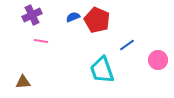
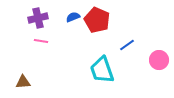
purple cross: moved 6 px right, 3 px down; rotated 12 degrees clockwise
pink circle: moved 1 px right
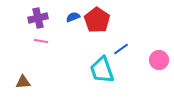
red pentagon: rotated 10 degrees clockwise
blue line: moved 6 px left, 4 px down
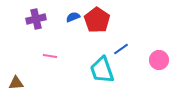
purple cross: moved 2 px left, 1 px down
pink line: moved 9 px right, 15 px down
brown triangle: moved 7 px left, 1 px down
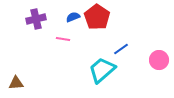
red pentagon: moved 3 px up
pink line: moved 13 px right, 17 px up
cyan trapezoid: rotated 68 degrees clockwise
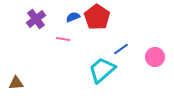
purple cross: rotated 24 degrees counterclockwise
pink circle: moved 4 px left, 3 px up
